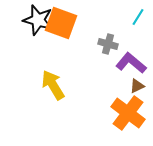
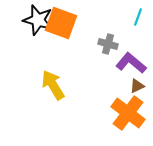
cyan line: rotated 12 degrees counterclockwise
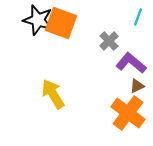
gray cross: moved 1 px right, 3 px up; rotated 30 degrees clockwise
yellow arrow: moved 9 px down
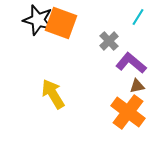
cyan line: rotated 12 degrees clockwise
brown triangle: rotated 14 degrees clockwise
orange cross: moved 1 px up
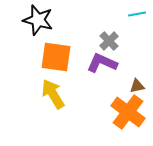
cyan line: moved 1 px left, 3 px up; rotated 48 degrees clockwise
orange square: moved 5 px left, 34 px down; rotated 12 degrees counterclockwise
purple L-shape: moved 29 px left; rotated 16 degrees counterclockwise
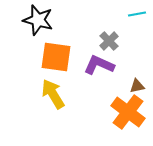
purple L-shape: moved 3 px left, 2 px down
